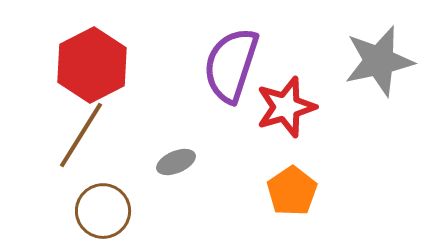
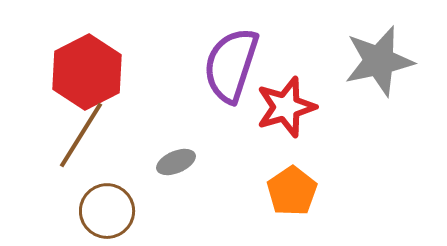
red hexagon: moved 5 px left, 7 px down
brown circle: moved 4 px right
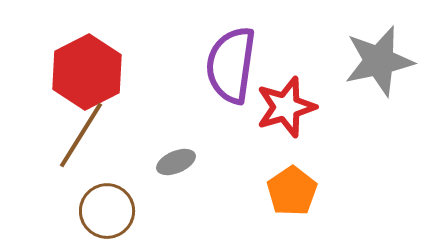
purple semicircle: rotated 10 degrees counterclockwise
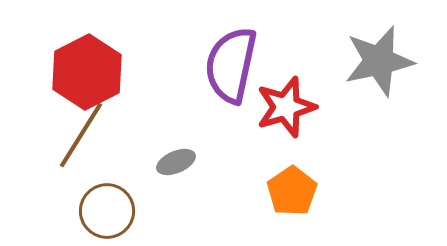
purple semicircle: rotated 4 degrees clockwise
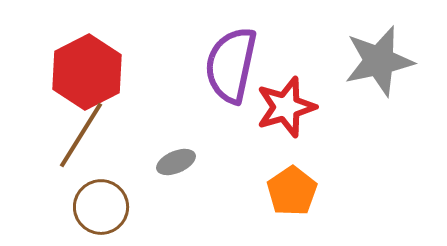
brown circle: moved 6 px left, 4 px up
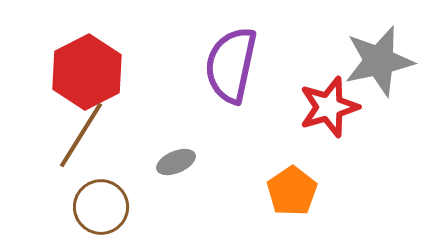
red star: moved 43 px right
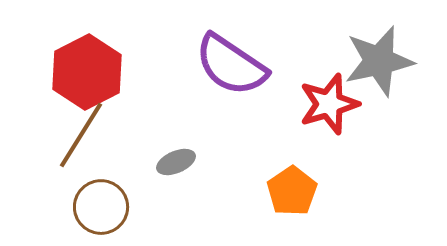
purple semicircle: rotated 68 degrees counterclockwise
red star: moved 3 px up
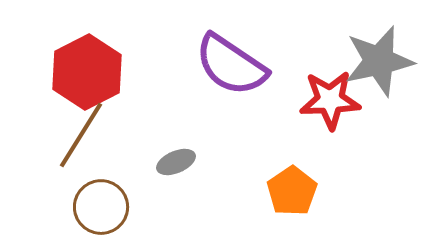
red star: moved 1 px right, 4 px up; rotated 14 degrees clockwise
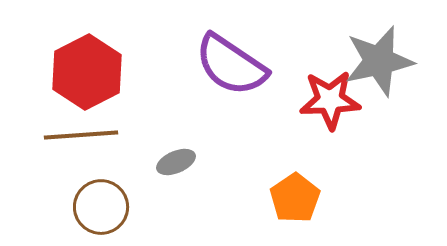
brown line: rotated 54 degrees clockwise
orange pentagon: moved 3 px right, 7 px down
